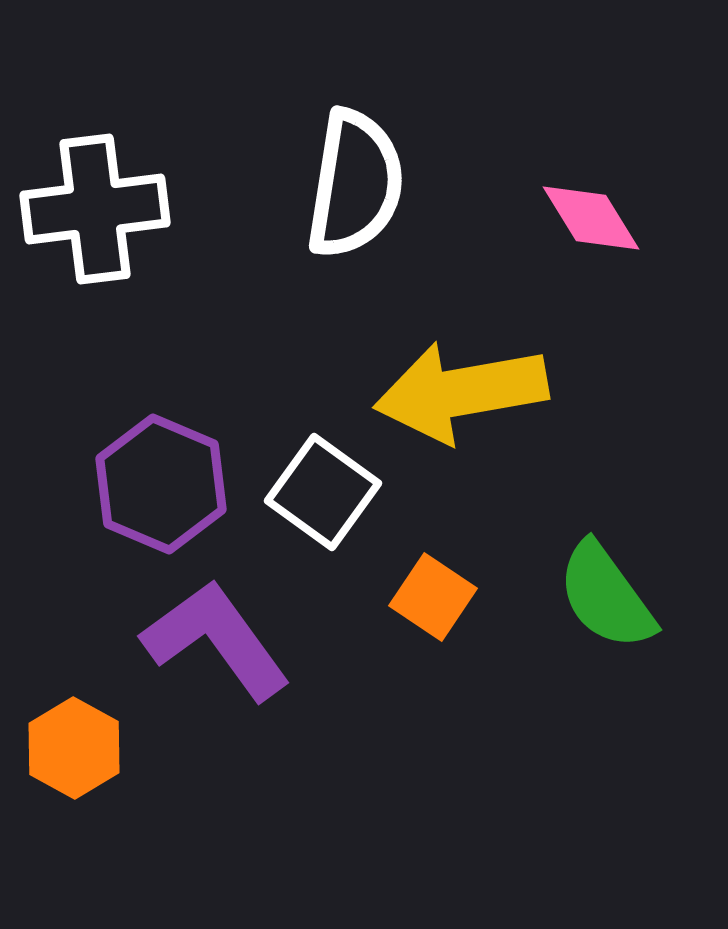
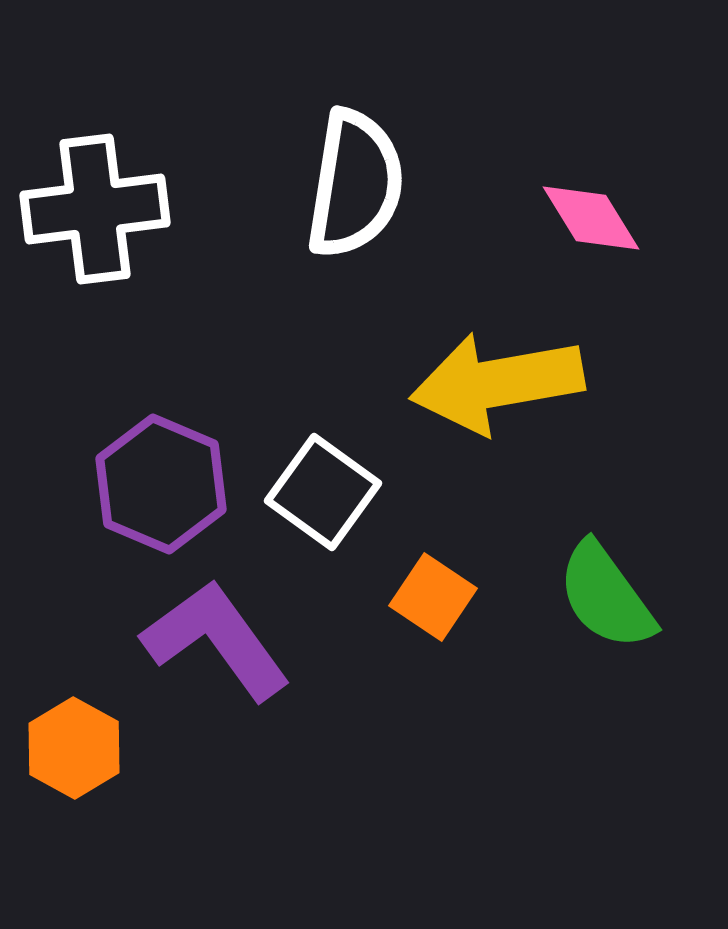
yellow arrow: moved 36 px right, 9 px up
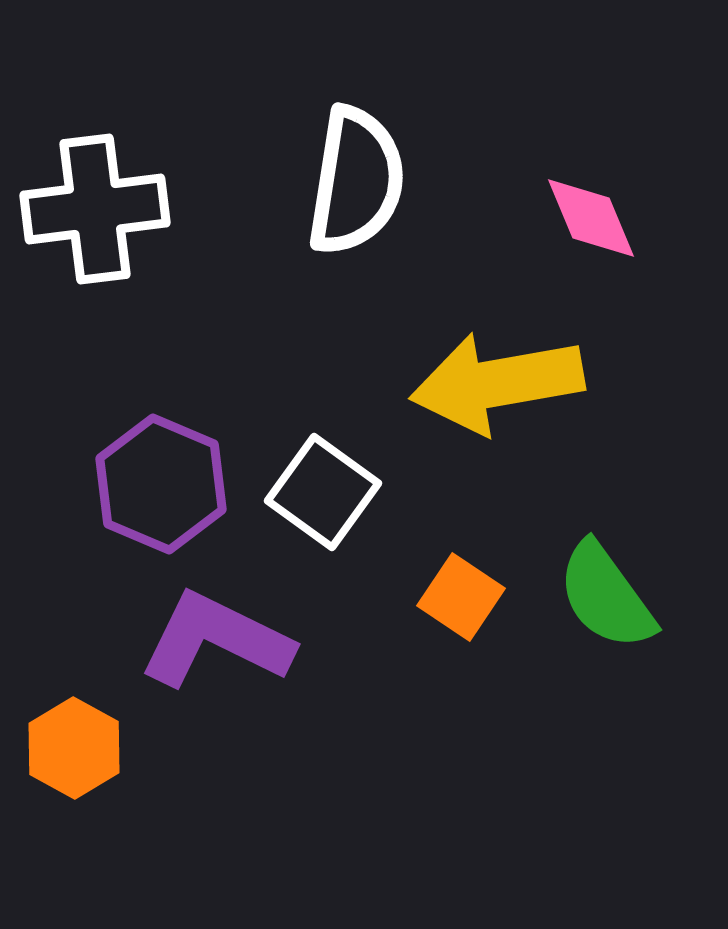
white semicircle: moved 1 px right, 3 px up
pink diamond: rotated 9 degrees clockwise
orange square: moved 28 px right
purple L-shape: rotated 28 degrees counterclockwise
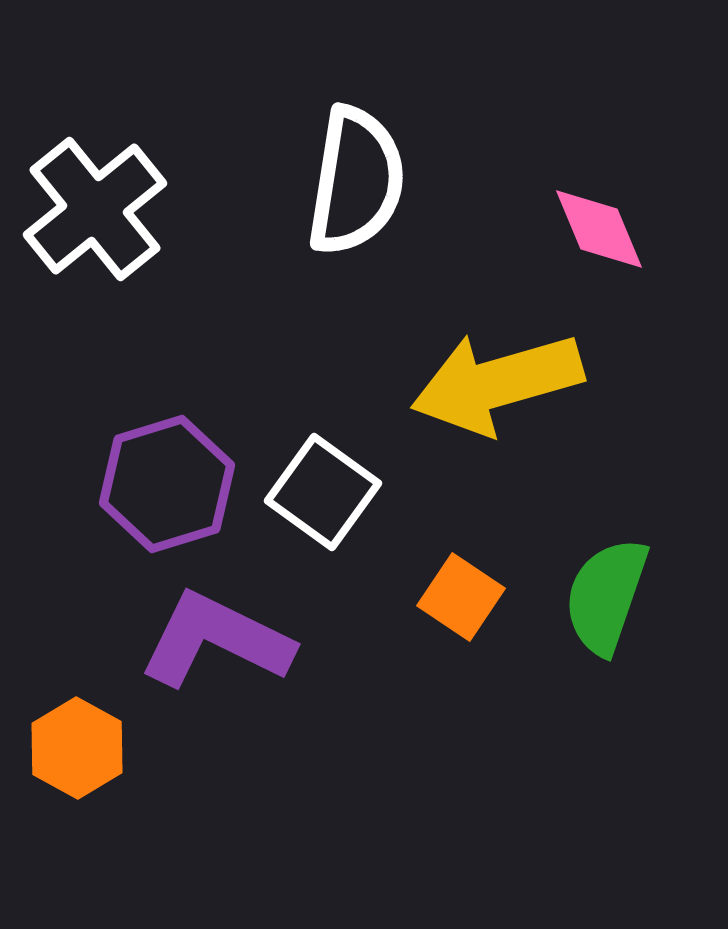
white cross: rotated 32 degrees counterclockwise
pink diamond: moved 8 px right, 11 px down
yellow arrow: rotated 6 degrees counterclockwise
purple hexagon: moved 6 px right; rotated 20 degrees clockwise
green semicircle: rotated 55 degrees clockwise
orange hexagon: moved 3 px right
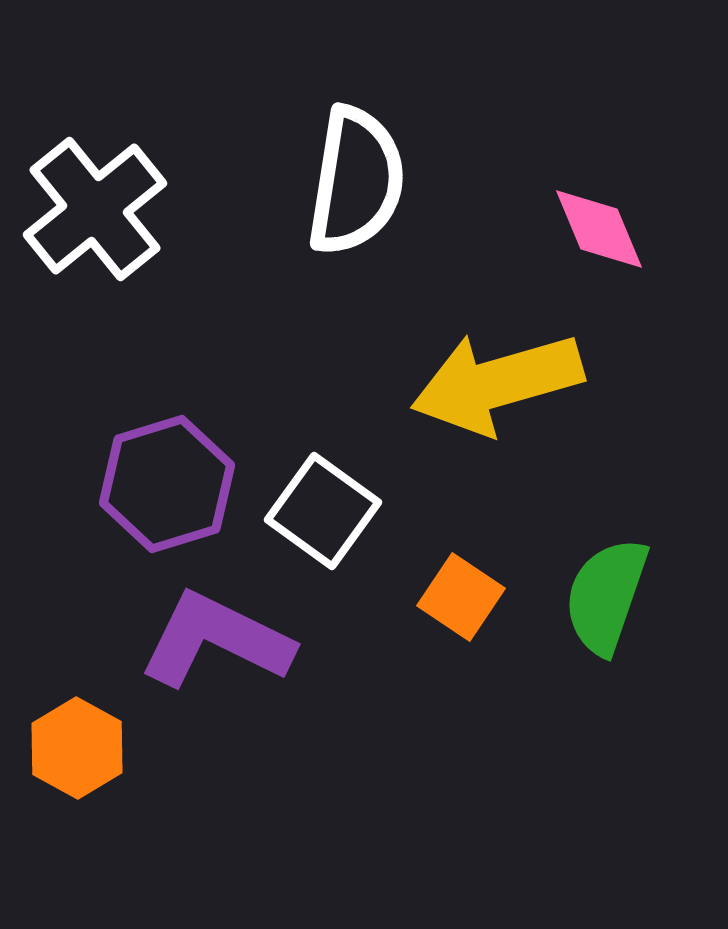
white square: moved 19 px down
